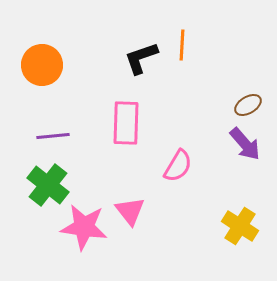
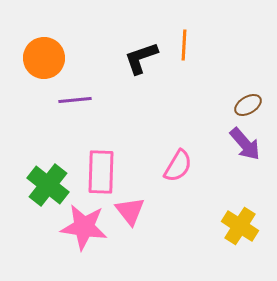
orange line: moved 2 px right
orange circle: moved 2 px right, 7 px up
pink rectangle: moved 25 px left, 49 px down
purple line: moved 22 px right, 36 px up
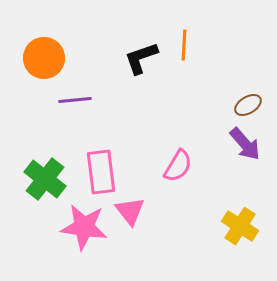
pink rectangle: rotated 9 degrees counterclockwise
green cross: moved 3 px left, 6 px up
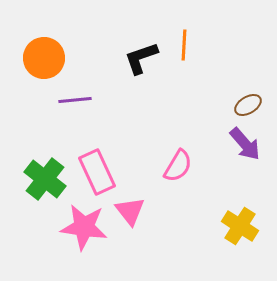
pink rectangle: moved 4 px left; rotated 18 degrees counterclockwise
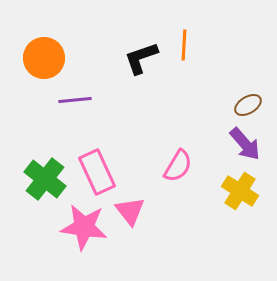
yellow cross: moved 35 px up
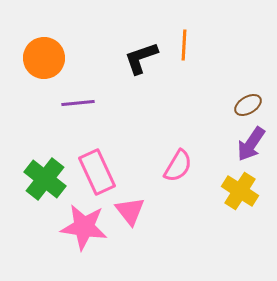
purple line: moved 3 px right, 3 px down
purple arrow: moved 6 px right; rotated 75 degrees clockwise
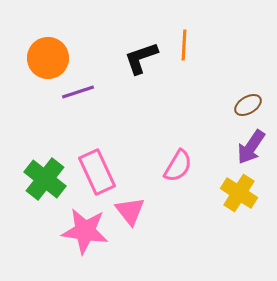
orange circle: moved 4 px right
purple line: moved 11 px up; rotated 12 degrees counterclockwise
purple arrow: moved 3 px down
yellow cross: moved 1 px left, 2 px down
pink star: moved 1 px right, 4 px down
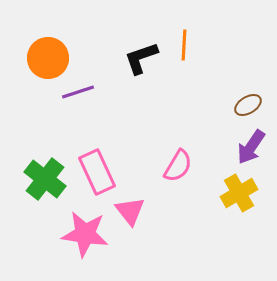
yellow cross: rotated 27 degrees clockwise
pink star: moved 3 px down
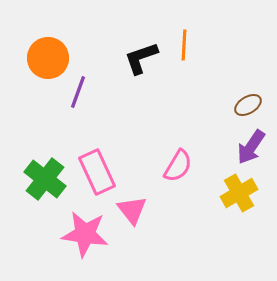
purple line: rotated 52 degrees counterclockwise
pink triangle: moved 2 px right, 1 px up
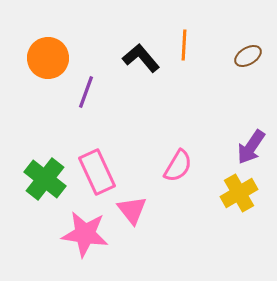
black L-shape: rotated 69 degrees clockwise
purple line: moved 8 px right
brown ellipse: moved 49 px up
